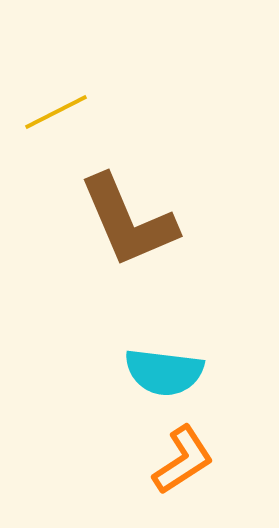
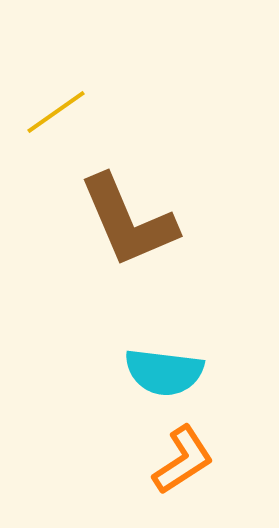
yellow line: rotated 8 degrees counterclockwise
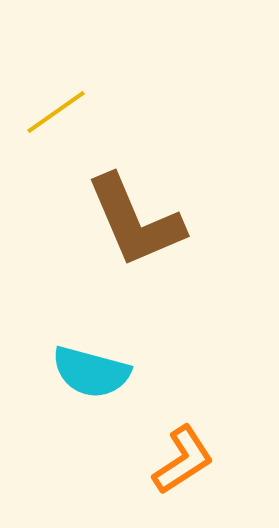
brown L-shape: moved 7 px right
cyan semicircle: moved 73 px left; rotated 8 degrees clockwise
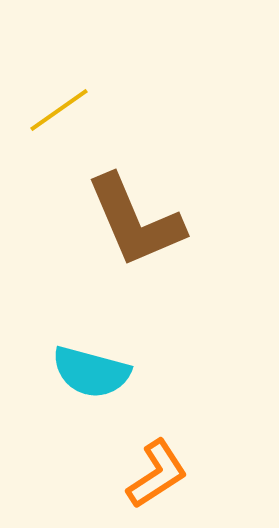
yellow line: moved 3 px right, 2 px up
orange L-shape: moved 26 px left, 14 px down
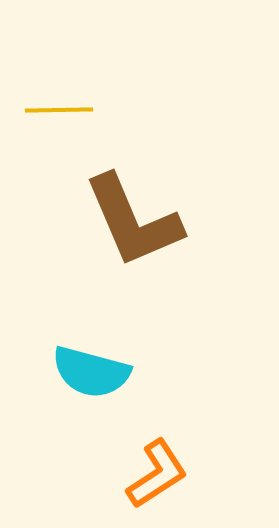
yellow line: rotated 34 degrees clockwise
brown L-shape: moved 2 px left
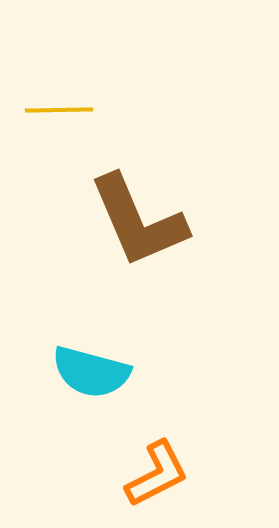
brown L-shape: moved 5 px right
orange L-shape: rotated 6 degrees clockwise
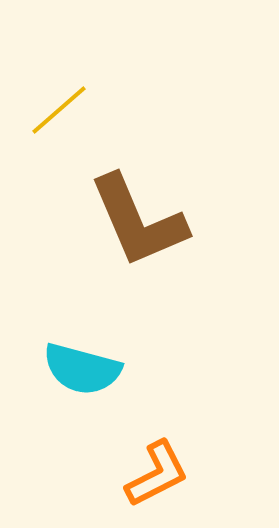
yellow line: rotated 40 degrees counterclockwise
cyan semicircle: moved 9 px left, 3 px up
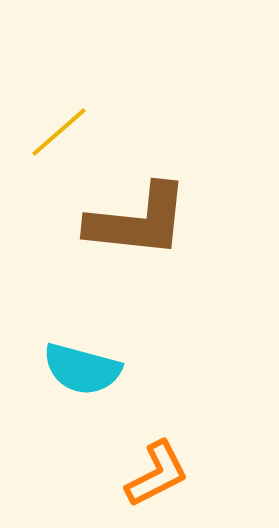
yellow line: moved 22 px down
brown L-shape: rotated 61 degrees counterclockwise
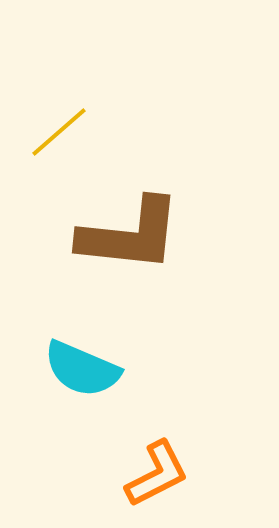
brown L-shape: moved 8 px left, 14 px down
cyan semicircle: rotated 8 degrees clockwise
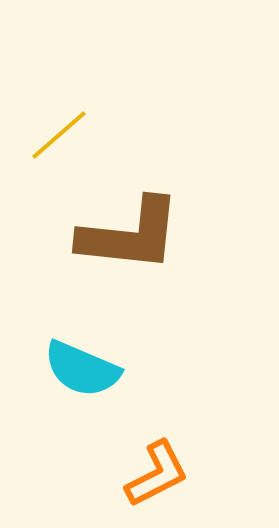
yellow line: moved 3 px down
